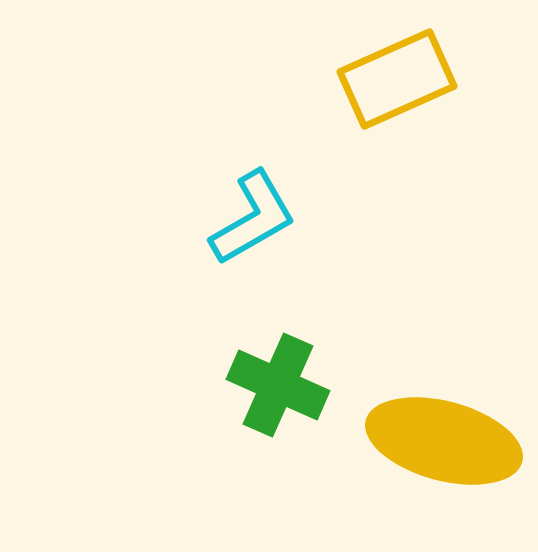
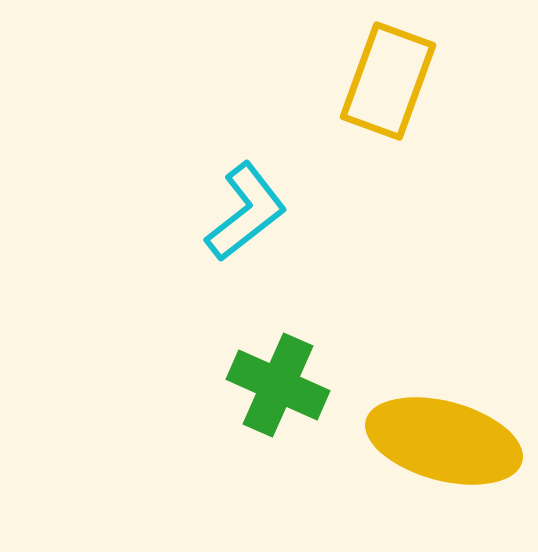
yellow rectangle: moved 9 px left, 2 px down; rotated 46 degrees counterclockwise
cyan L-shape: moved 7 px left, 6 px up; rotated 8 degrees counterclockwise
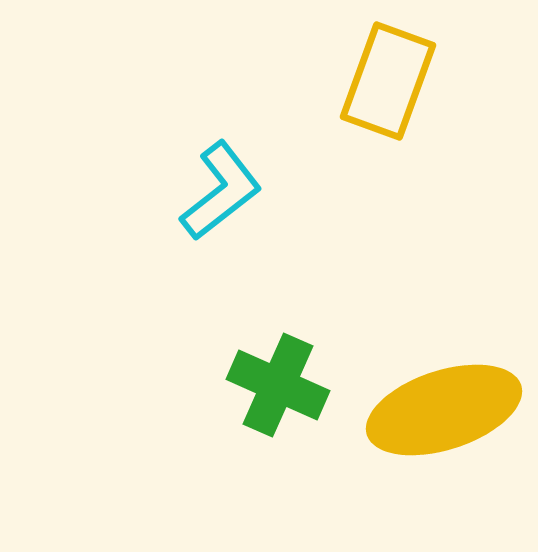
cyan L-shape: moved 25 px left, 21 px up
yellow ellipse: moved 31 px up; rotated 33 degrees counterclockwise
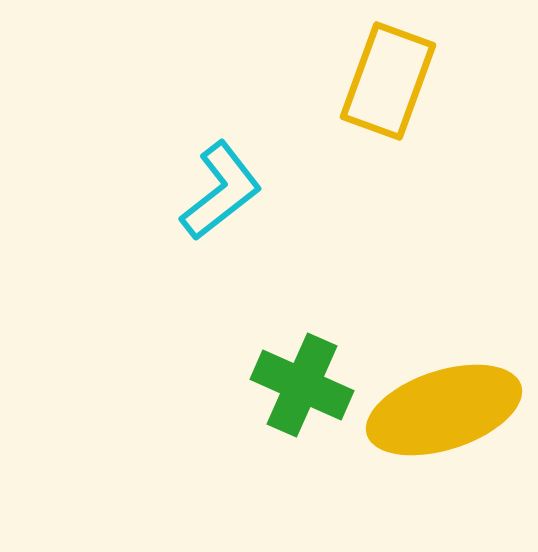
green cross: moved 24 px right
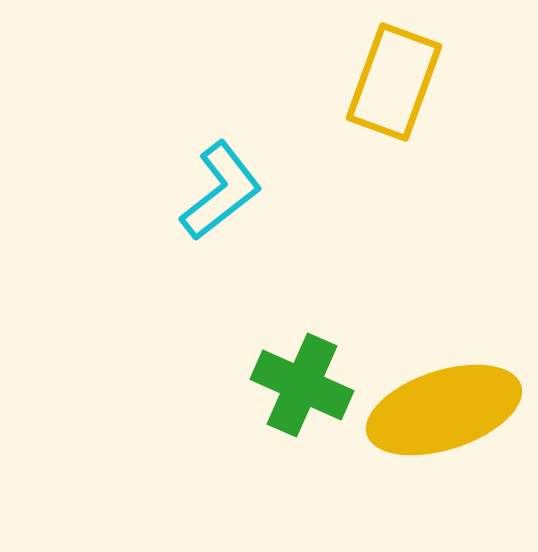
yellow rectangle: moved 6 px right, 1 px down
